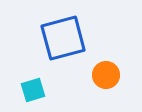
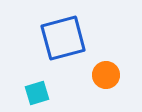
cyan square: moved 4 px right, 3 px down
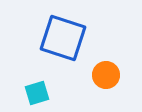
blue square: rotated 33 degrees clockwise
